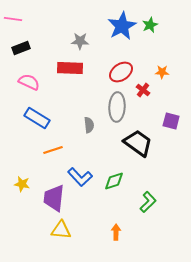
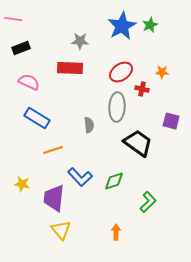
red cross: moved 1 px left, 1 px up; rotated 24 degrees counterclockwise
yellow triangle: rotated 45 degrees clockwise
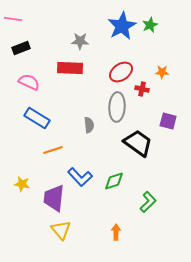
purple square: moved 3 px left
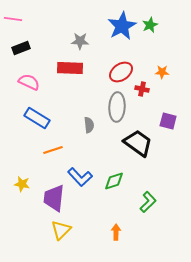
yellow triangle: rotated 25 degrees clockwise
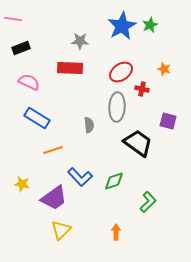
orange star: moved 2 px right, 3 px up; rotated 16 degrees clockwise
purple trapezoid: rotated 132 degrees counterclockwise
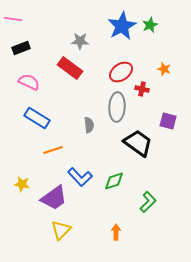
red rectangle: rotated 35 degrees clockwise
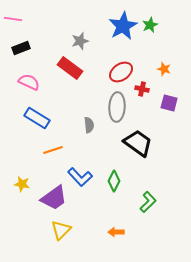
blue star: moved 1 px right
gray star: rotated 18 degrees counterclockwise
purple square: moved 1 px right, 18 px up
green diamond: rotated 45 degrees counterclockwise
orange arrow: rotated 91 degrees counterclockwise
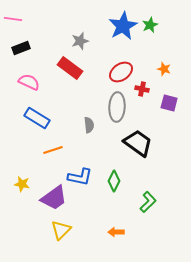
blue L-shape: rotated 35 degrees counterclockwise
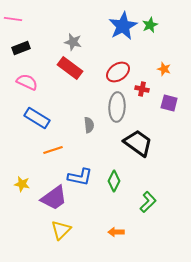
gray star: moved 7 px left, 1 px down; rotated 30 degrees clockwise
red ellipse: moved 3 px left
pink semicircle: moved 2 px left
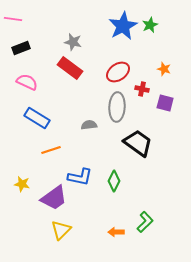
purple square: moved 4 px left
gray semicircle: rotated 91 degrees counterclockwise
orange line: moved 2 px left
green L-shape: moved 3 px left, 20 px down
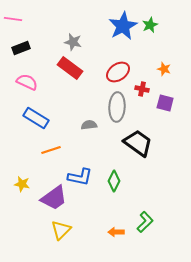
blue rectangle: moved 1 px left
